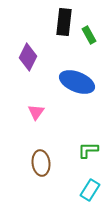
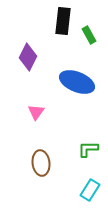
black rectangle: moved 1 px left, 1 px up
green L-shape: moved 1 px up
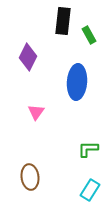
blue ellipse: rotated 72 degrees clockwise
brown ellipse: moved 11 px left, 14 px down
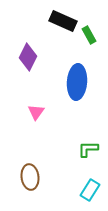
black rectangle: rotated 72 degrees counterclockwise
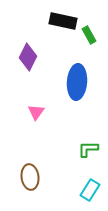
black rectangle: rotated 12 degrees counterclockwise
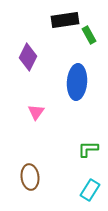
black rectangle: moved 2 px right, 1 px up; rotated 20 degrees counterclockwise
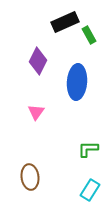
black rectangle: moved 2 px down; rotated 16 degrees counterclockwise
purple diamond: moved 10 px right, 4 px down
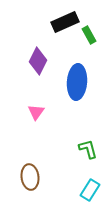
green L-shape: rotated 75 degrees clockwise
